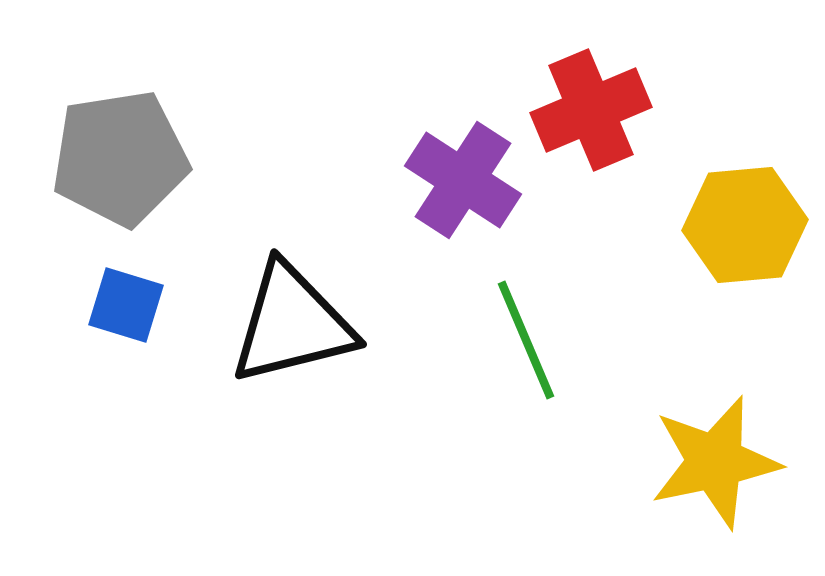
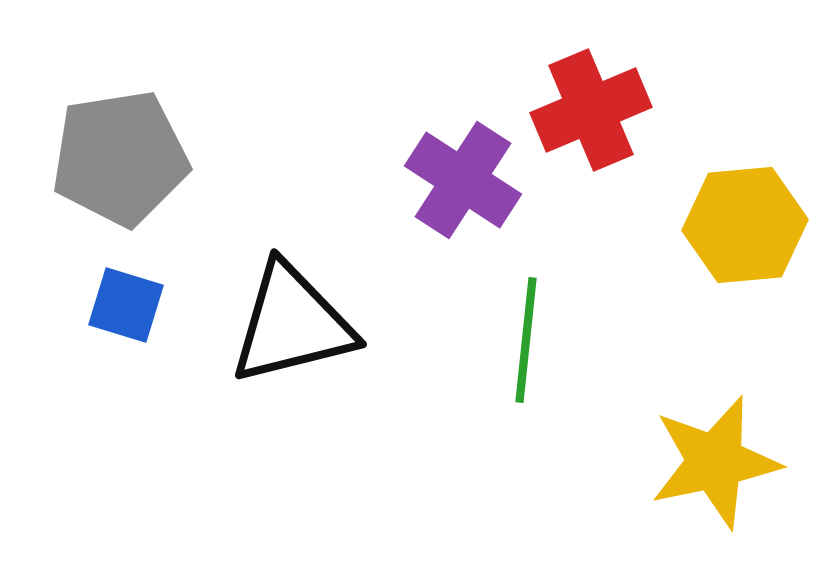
green line: rotated 29 degrees clockwise
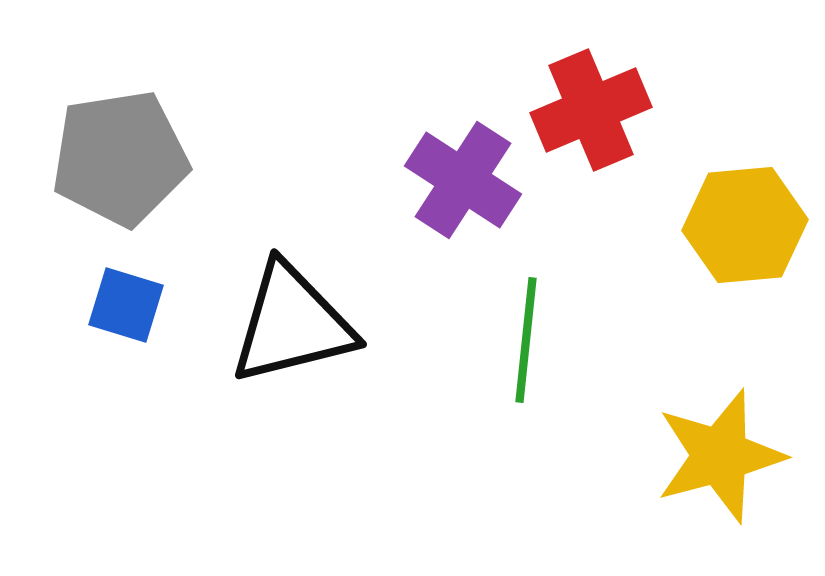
yellow star: moved 5 px right, 6 px up; rotated 3 degrees counterclockwise
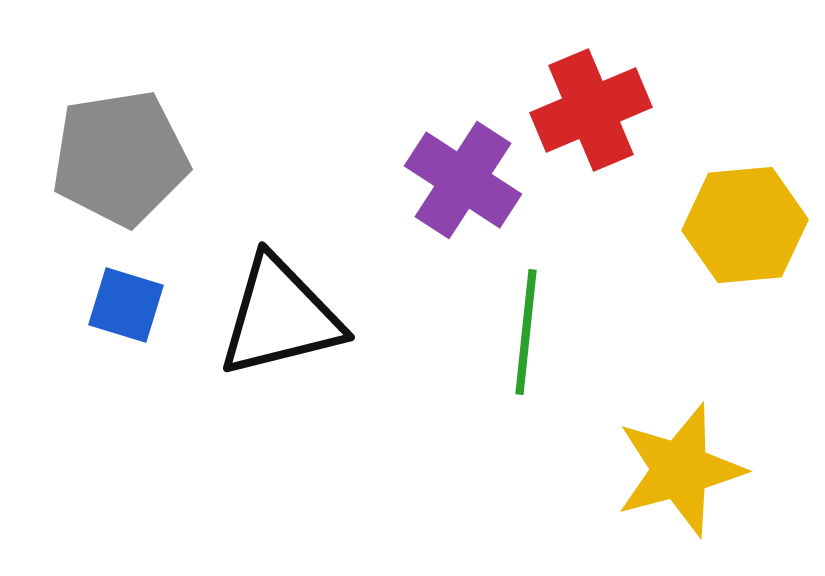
black triangle: moved 12 px left, 7 px up
green line: moved 8 px up
yellow star: moved 40 px left, 14 px down
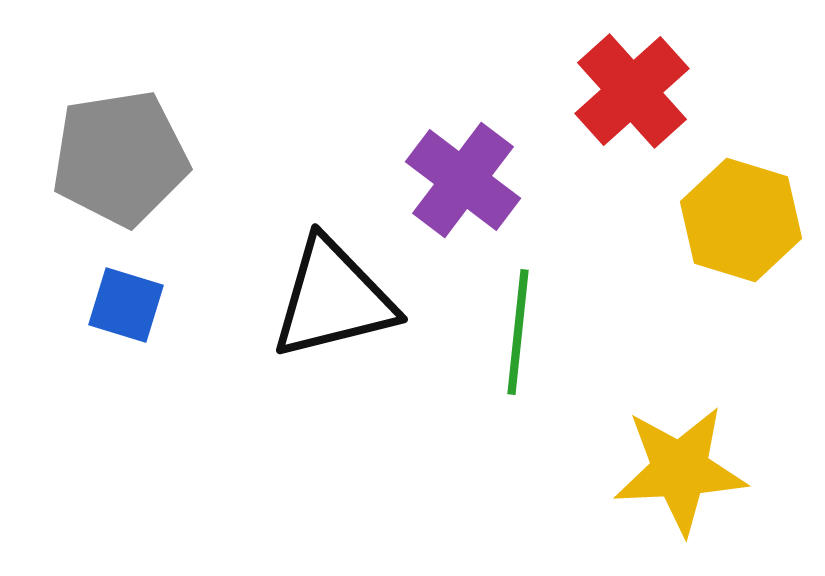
red cross: moved 41 px right, 19 px up; rotated 19 degrees counterclockwise
purple cross: rotated 4 degrees clockwise
yellow hexagon: moved 4 px left, 5 px up; rotated 22 degrees clockwise
black triangle: moved 53 px right, 18 px up
green line: moved 8 px left
yellow star: rotated 12 degrees clockwise
